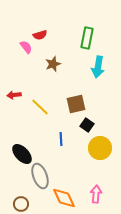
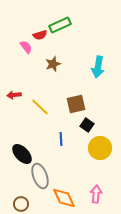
green rectangle: moved 27 px left, 13 px up; rotated 55 degrees clockwise
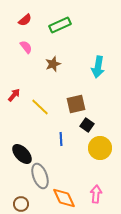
red semicircle: moved 15 px left, 15 px up; rotated 24 degrees counterclockwise
red arrow: rotated 136 degrees clockwise
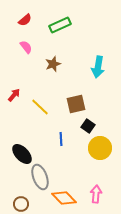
black square: moved 1 px right, 1 px down
gray ellipse: moved 1 px down
orange diamond: rotated 20 degrees counterclockwise
